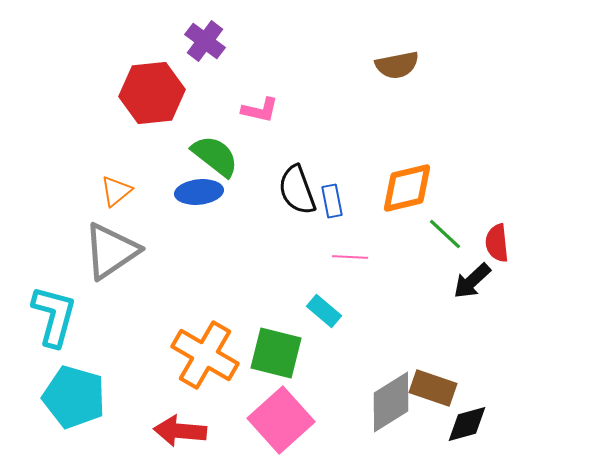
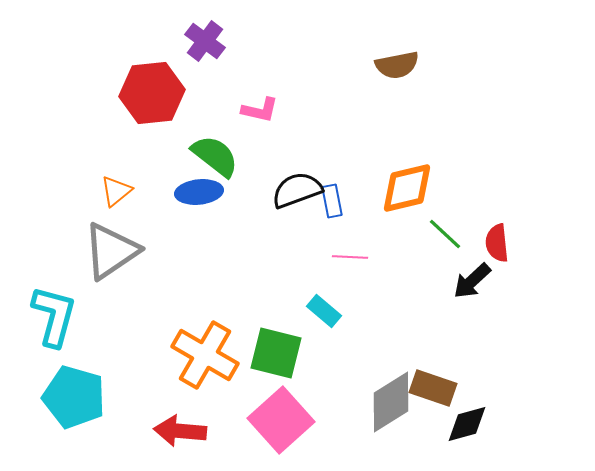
black semicircle: rotated 90 degrees clockwise
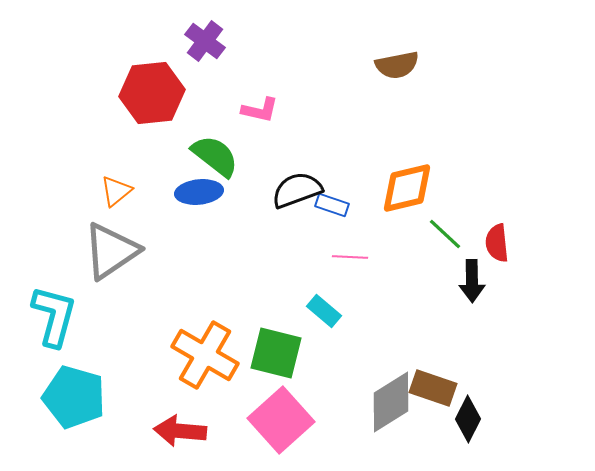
blue rectangle: moved 4 px down; rotated 60 degrees counterclockwise
black arrow: rotated 48 degrees counterclockwise
black diamond: moved 1 px right, 5 px up; rotated 48 degrees counterclockwise
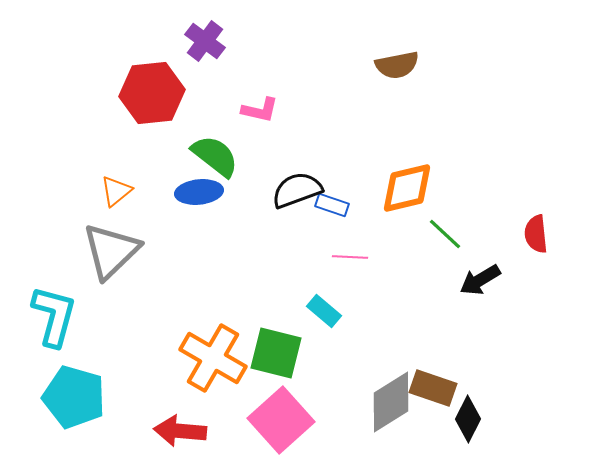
red semicircle: moved 39 px right, 9 px up
gray triangle: rotated 10 degrees counterclockwise
black arrow: moved 8 px right, 1 px up; rotated 60 degrees clockwise
orange cross: moved 8 px right, 3 px down
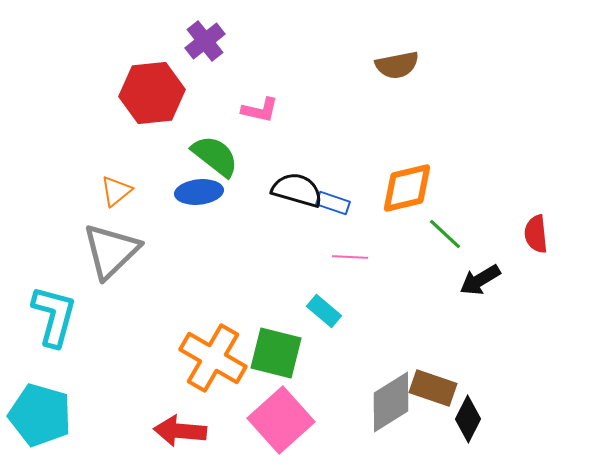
purple cross: rotated 15 degrees clockwise
black semicircle: rotated 36 degrees clockwise
blue rectangle: moved 1 px right, 2 px up
cyan pentagon: moved 34 px left, 18 px down
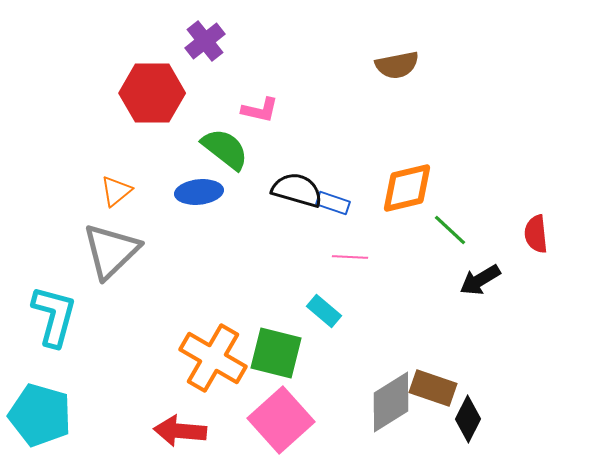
red hexagon: rotated 6 degrees clockwise
green semicircle: moved 10 px right, 7 px up
green line: moved 5 px right, 4 px up
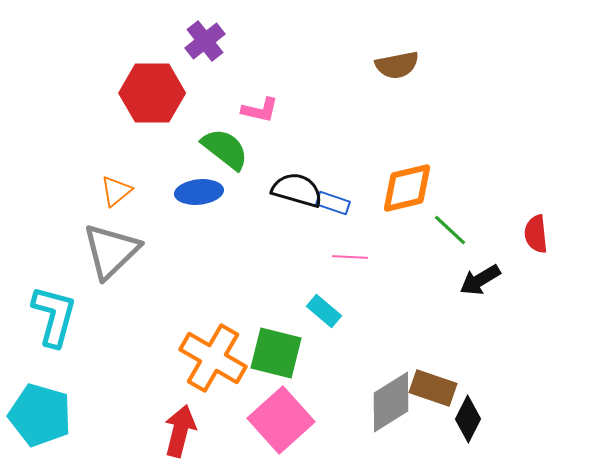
red arrow: rotated 99 degrees clockwise
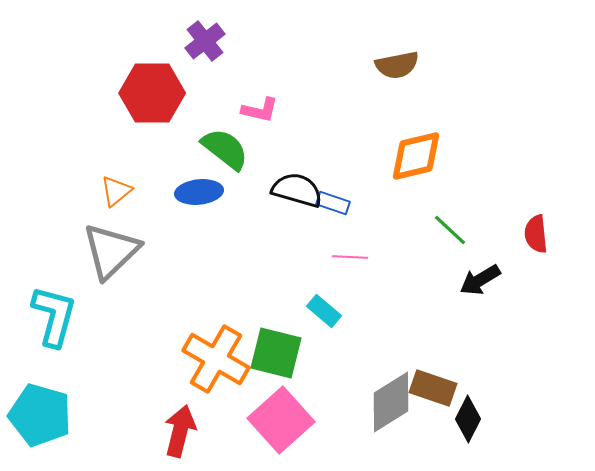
orange diamond: moved 9 px right, 32 px up
orange cross: moved 3 px right, 1 px down
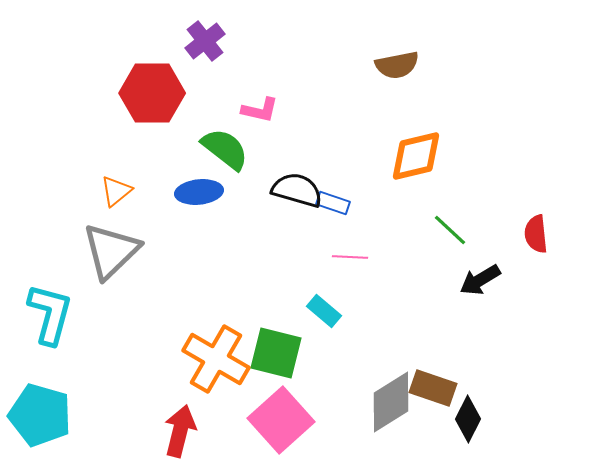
cyan L-shape: moved 4 px left, 2 px up
